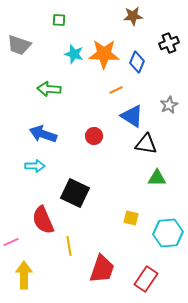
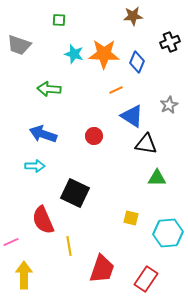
black cross: moved 1 px right, 1 px up
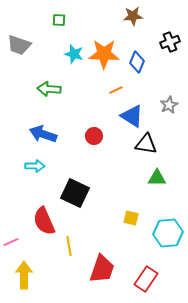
red semicircle: moved 1 px right, 1 px down
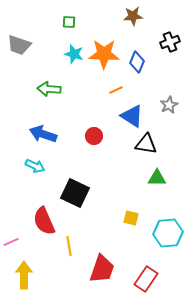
green square: moved 10 px right, 2 px down
cyan arrow: rotated 24 degrees clockwise
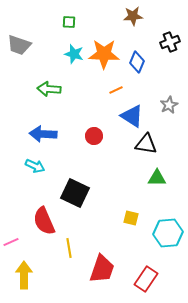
blue arrow: rotated 16 degrees counterclockwise
yellow line: moved 2 px down
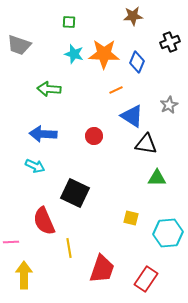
pink line: rotated 21 degrees clockwise
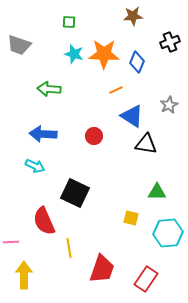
green triangle: moved 14 px down
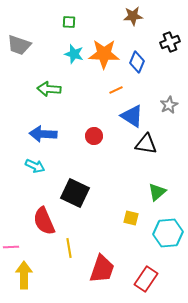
green triangle: rotated 42 degrees counterclockwise
pink line: moved 5 px down
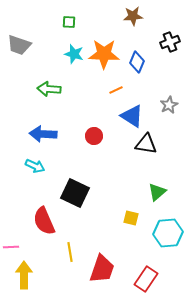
yellow line: moved 1 px right, 4 px down
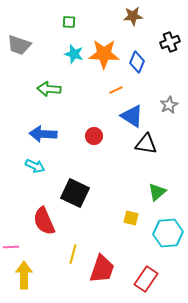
yellow line: moved 3 px right, 2 px down; rotated 24 degrees clockwise
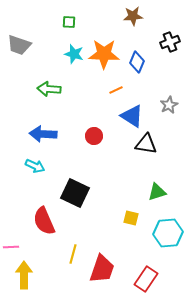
green triangle: rotated 24 degrees clockwise
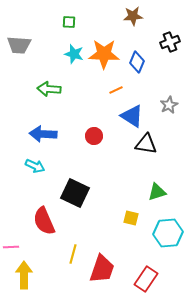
gray trapezoid: rotated 15 degrees counterclockwise
